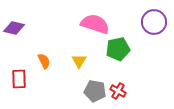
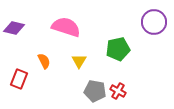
pink semicircle: moved 29 px left, 3 px down
red rectangle: rotated 24 degrees clockwise
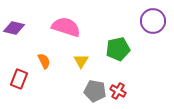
purple circle: moved 1 px left, 1 px up
yellow triangle: moved 2 px right
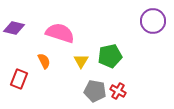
pink semicircle: moved 6 px left, 6 px down
green pentagon: moved 8 px left, 7 px down
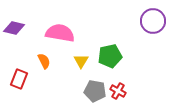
pink semicircle: rotated 8 degrees counterclockwise
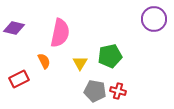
purple circle: moved 1 px right, 2 px up
pink semicircle: rotated 92 degrees clockwise
yellow triangle: moved 1 px left, 2 px down
red rectangle: rotated 42 degrees clockwise
red cross: rotated 14 degrees counterclockwise
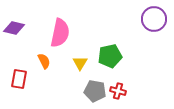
red rectangle: rotated 54 degrees counterclockwise
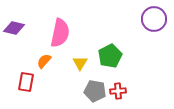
green pentagon: rotated 15 degrees counterclockwise
orange semicircle: rotated 112 degrees counterclockwise
red rectangle: moved 7 px right, 3 px down
red cross: rotated 21 degrees counterclockwise
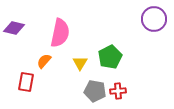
green pentagon: moved 1 px down
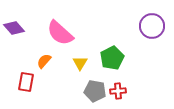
purple circle: moved 2 px left, 7 px down
purple diamond: rotated 35 degrees clockwise
pink semicircle: rotated 120 degrees clockwise
green pentagon: moved 2 px right, 1 px down
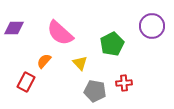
purple diamond: rotated 50 degrees counterclockwise
green pentagon: moved 14 px up
yellow triangle: rotated 14 degrees counterclockwise
red rectangle: rotated 18 degrees clockwise
red cross: moved 6 px right, 8 px up
